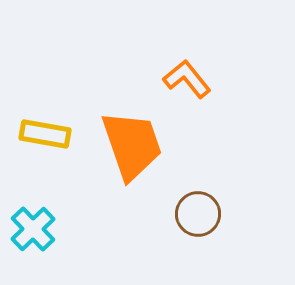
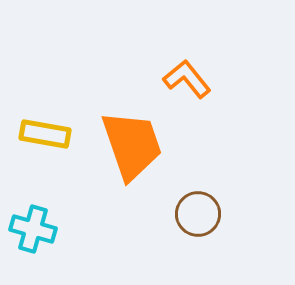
cyan cross: rotated 30 degrees counterclockwise
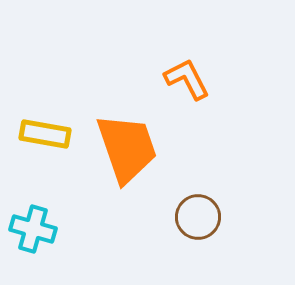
orange L-shape: rotated 12 degrees clockwise
orange trapezoid: moved 5 px left, 3 px down
brown circle: moved 3 px down
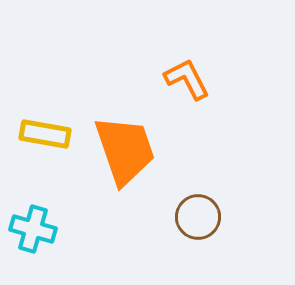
orange trapezoid: moved 2 px left, 2 px down
